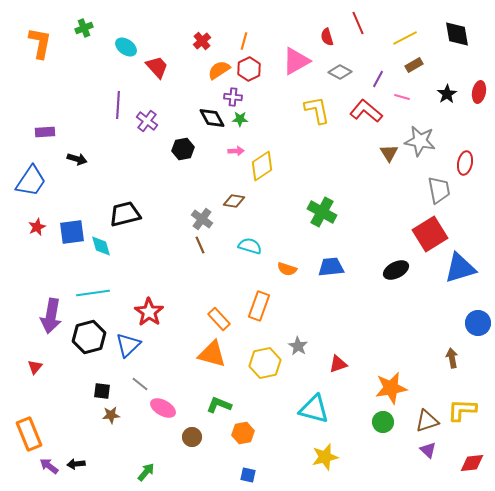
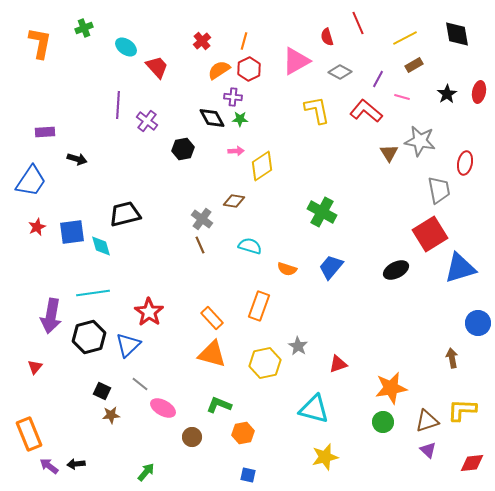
blue trapezoid at (331, 267): rotated 44 degrees counterclockwise
orange rectangle at (219, 319): moved 7 px left, 1 px up
black square at (102, 391): rotated 18 degrees clockwise
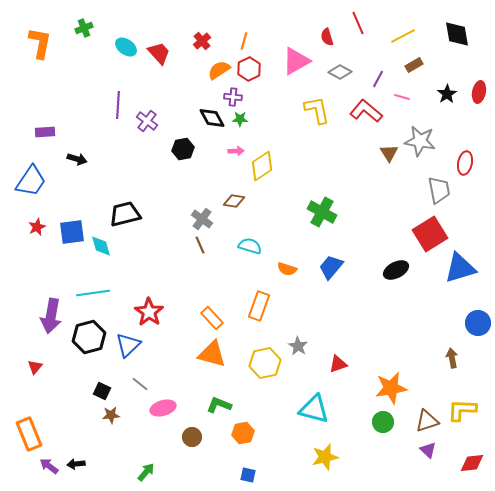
yellow line at (405, 38): moved 2 px left, 2 px up
red trapezoid at (157, 67): moved 2 px right, 14 px up
pink ellipse at (163, 408): rotated 45 degrees counterclockwise
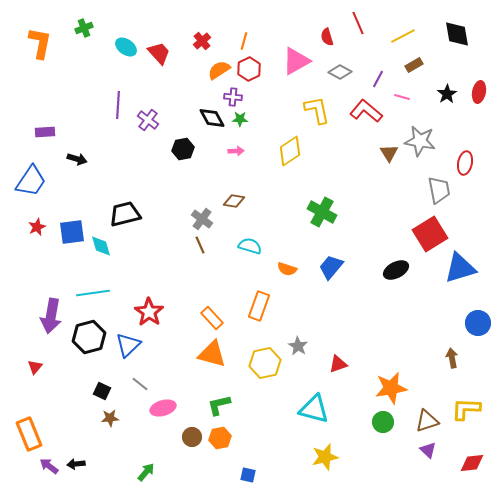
purple cross at (147, 121): moved 1 px right, 1 px up
yellow diamond at (262, 166): moved 28 px right, 15 px up
green L-shape at (219, 405): rotated 35 degrees counterclockwise
yellow L-shape at (462, 410): moved 4 px right, 1 px up
brown star at (111, 415): moved 1 px left, 3 px down
orange hexagon at (243, 433): moved 23 px left, 5 px down
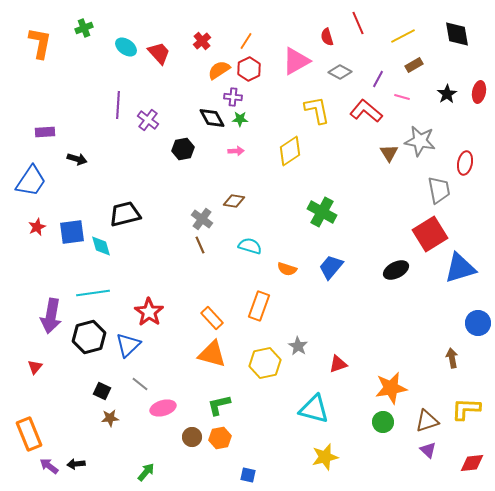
orange line at (244, 41): moved 2 px right; rotated 18 degrees clockwise
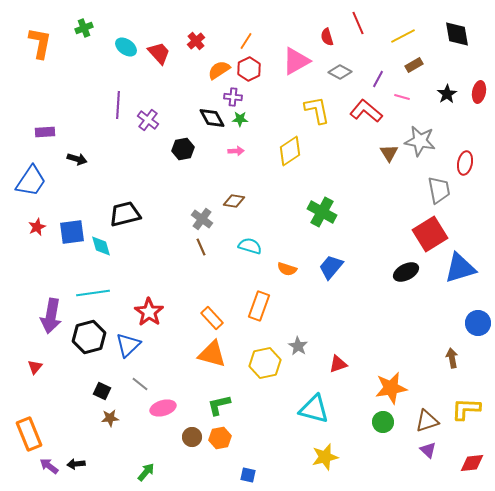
red cross at (202, 41): moved 6 px left
brown line at (200, 245): moved 1 px right, 2 px down
black ellipse at (396, 270): moved 10 px right, 2 px down
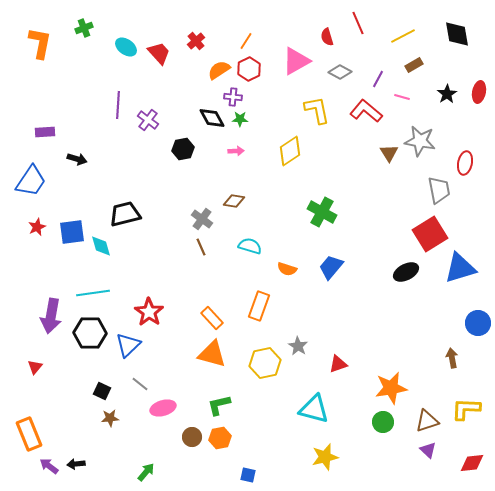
black hexagon at (89, 337): moved 1 px right, 4 px up; rotated 16 degrees clockwise
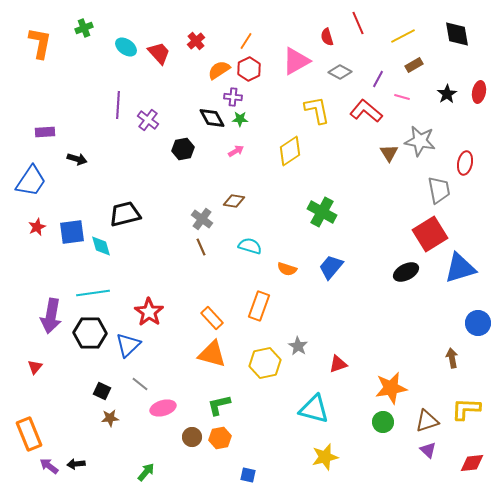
pink arrow at (236, 151): rotated 28 degrees counterclockwise
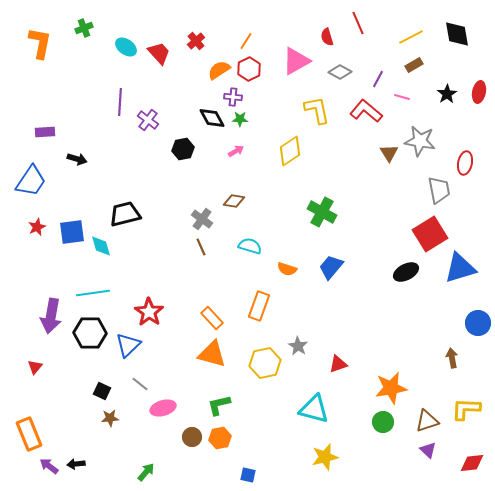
yellow line at (403, 36): moved 8 px right, 1 px down
purple line at (118, 105): moved 2 px right, 3 px up
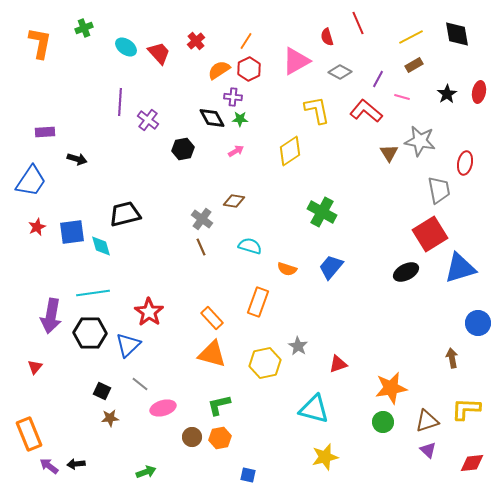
orange rectangle at (259, 306): moved 1 px left, 4 px up
green arrow at (146, 472): rotated 30 degrees clockwise
